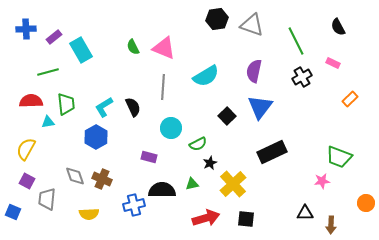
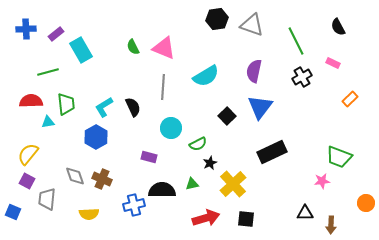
purple rectangle at (54, 37): moved 2 px right, 3 px up
yellow semicircle at (26, 149): moved 2 px right, 5 px down; rotated 10 degrees clockwise
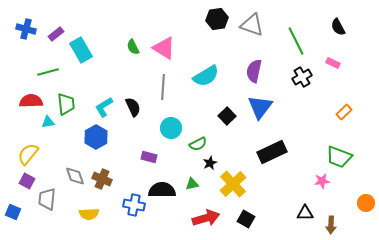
blue cross at (26, 29): rotated 18 degrees clockwise
pink triangle at (164, 48): rotated 10 degrees clockwise
orange rectangle at (350, 99): moved 6 px left, 13 px down
blue cross at (134, 205): rotated 25 degrees clockwise
black square at (246, 219): rotated 24 degrees clockwise
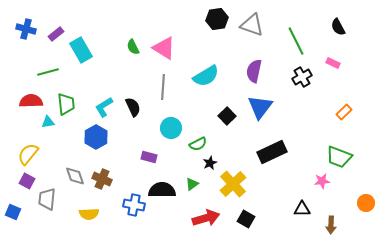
green triangle at (192, 184): rotated 24 degrees counterclockwise
black triangle at (305, 213): moved 3 px left, 4 px up
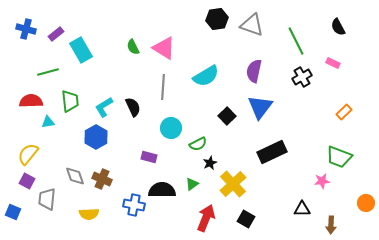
green trapezoid at (66, 104): moved 4 px right, 3 px up
red arrow at (206, 218): rotated 52 degrees counterclockwise
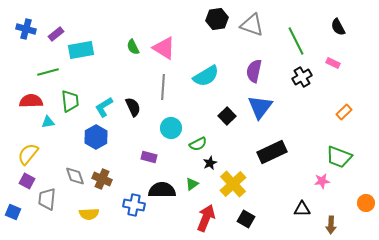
cyan rectangle at (81, 50): rotated 70 degrees counterclockwise
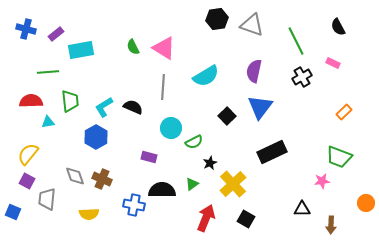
green line at (48, 72): rotated 10 degrees clockwise
black semicircle at (133, 107): rotated 42 degrees counterclockwise
green semicircle at (198, 144): moved 4 px left, 2 px up
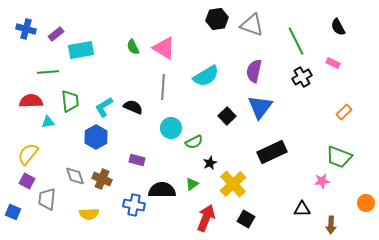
purple rectangle at (149, 157): moved 12 px left, 3 px down
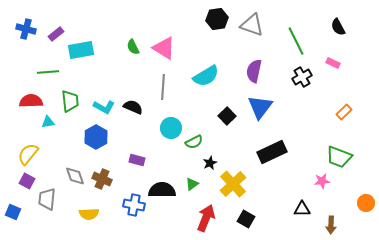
cyan L-shape at (104, 107): rotated 120 degrees counterclockwise
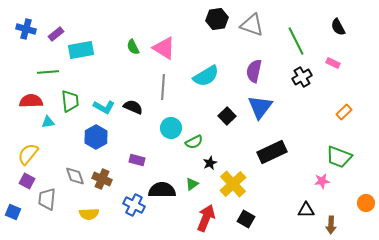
blue cross at (134, 205): rotated 15 degrees clockwise
black triangle at (302, 209): moved 4 px right, 1 px down
